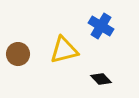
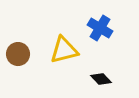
blue cross: moved 1 px left, 2 px down
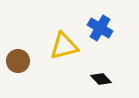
yellow triangle: moved 4 px up
brown circle: moved 7 px down
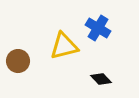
blue cross: moved 2 px left
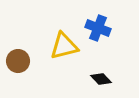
blue cross: rotated 10 degrees counterclockwise
